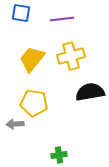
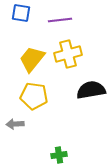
purple line: moved 2 px left, 1 px down
yellow cross: moved 3 px left, 2 px up
black semicircle: moved 1 px right, 2 px up
yellow pentagon: moved 7 px up
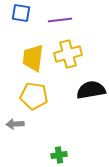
yellow trapezoid: moved 1 px right, 1 px up; rotated 32 degrees counterclockwise
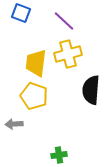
blue square: rotated 12 degrees clockwise
purple line: moved 4 px right, 1 px down; rotated 50 degrees clockwise
yellow trapezoid: moved 3 px right, 5 px down
black semicircle: rotated 76 degrees counterclockwise
yellow pentagon: rotated 12 degrees clockwise
gray arrow: moved 1 px left
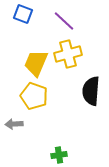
blue square: moved 2 px right, 1 px down
yellow trapezoid: rotated 16 degrees clockwise
black semicircle: moved 1 px down
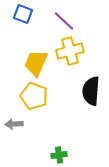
yellow cross: moved 2 px right, 3 px up
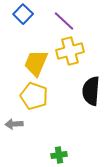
blue square: rotated 24 degrees clockwise
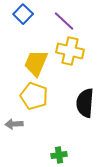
yellow cross: rotated 28 degrees clockwise
black semicircle: moved 6 px left, 12 px down
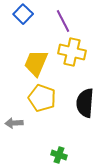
purple line: moved 1 px left; rotated 20 degrees clockwise
yellow cross: moved 2 px right, 1 px down
yellow pentagon: moved 8 px right, 2 px down
gray arrow: moved 1 px up
green cross: rotated 28 degrees clockwise
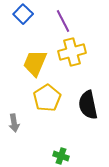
yellow cross: rotated 28 degrees counterclockwise
yellow trapezoid: moved 1 px left
yellow pentagon: moved 5 px right; rotated 20 degrees clockwise
black semicircle: moved 3 px right, 2 px down; rotated 16 degrees counterclockwise
gray arrow: rotated 96 degrees counterclockwise
green cross: moved 2 px right, 1 px down
